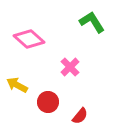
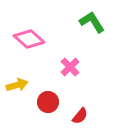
yellow arrow: rotated 135 degrees clockwise
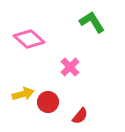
yellow arrow: moved 6 px right, 9 px down
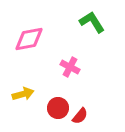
pink diamond: rotated 52 degrees counterclockwise
pink cross: rotated 18 degrees counterclockwise
red circle: moved 10 px right, 6 px down
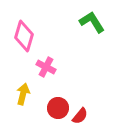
pink diamond: moved 5 px left, 3 px up; rotated 64 degrees counterclockwise
pink cross: moved 24 px left
yellow arrow: rotated 60 degrees counterclockwise
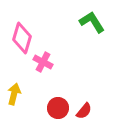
pink diamond: moved 2 px left, 2 px down
pink cross: moved 3 px left, 5 px up
yellow arrow: moved 9 px left
red semicircle: moved 4 px right, 5 px up
